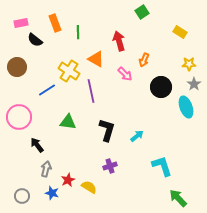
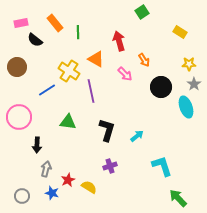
orange rectangle: rotated 18 degrees counterclockwise
orange arrow: rotated 56 degrees counterclockwise
black arrow: rotated 140 degrees counterclockwise
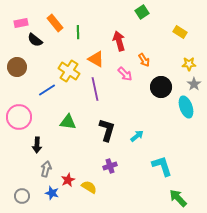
purple line: moved 4 px right, 2 px up
